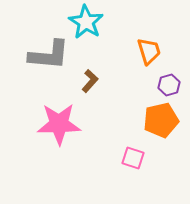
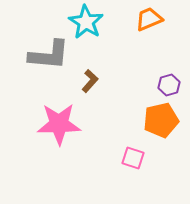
orange trapezoid: moved 32 px up; rotated 96 degrees counterclockwise
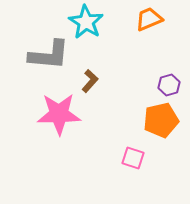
pink star: moved 10 px up
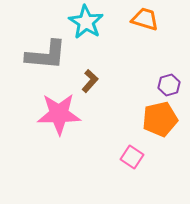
orange trapezoid: moved 4 px left; rotated 40 degrees clockwise
gray L-shape: moved 3 px left
orange pentagon: moved 1 px left, 1 px up
pink square: moved 1 px left, 1 px up; rotated 15 degrees clockwise
